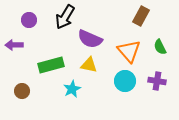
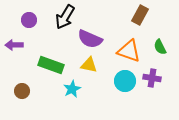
brown rectangle: moved 1 px left, 1 px up
orange triangle: rotated 30 degrees counterclockwise
green rectangle: rotated 35 degrees clockwise
purple cross: moved 5 px left, 3 px up
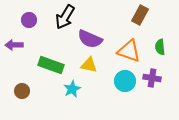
green semicircle: rotated 21 degrees clockwise
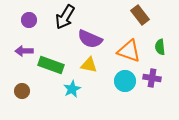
brown rectangle: rotated 66 degrees counterclockwise
purple arrow: moved 10 px right, 6 px down
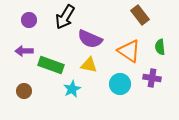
orange triangle: rotated 15 degrees clockwise
cyan circle: moved 5 px left, 3 px down
brown circle: moved 2 px right
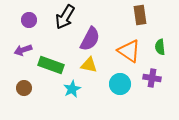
brown rectangle: rotated 30 degrees clockwise
purple semicircle: rotated 85 degrees counterclockwise
purple arrow: moved 1 px left, 1 px up; rotated 18 degrees counterclockwise
brown circle: moved 3 px up
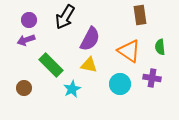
purple arrow: moved 3 px right, 10 px up
green rectangle: rotated 25 degrees clockwise
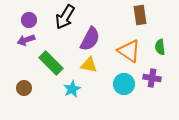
green rectangle: moved 2 px up
cyan circle: moved 4 px right
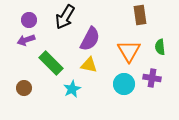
orange triangle: rotated 25 degrees clockwise
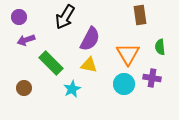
purple circle: moved 10 px left, 3 px up
orange triangle: moved 1 px left, 3 px down
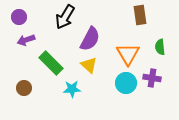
yellow triangle: rotated 30 degrees clockwise
cyan circle: moved 2 px right, 1 px up
cyan star: rotated 24 degrees clockwise
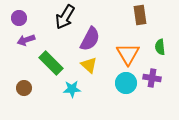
purple circle: moved 1 px down
